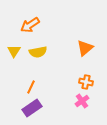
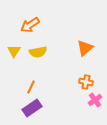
pink cross: moved 13 px right, 1 px up
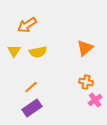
orange arrow: moved 3 px left
orange line: rotated 24 degrees clockwise
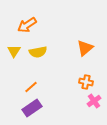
pink cross: moved 1 px left, 1 px down
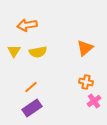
orange arrow: rotated 24 degrees clockwise
